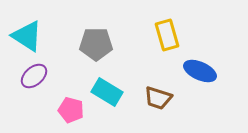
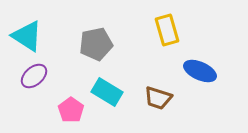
yellow rectangle: moved 5 px up
gray pentagon: rotated 12 degrees counterclockwise
pink pentagon: rotated 20 degrees clockwise
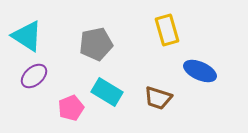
pink pentagon: moved 2 px up; rotated 15 degrees clockwise
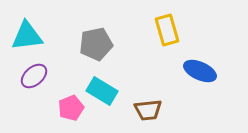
cyan triangle: rotated 40 degrees counterclockwise
cyan rectangle: moved 5 px left, 1 px up
brown trapezoid: moved 10 px left, 12 px down; rotated 24 degrees counterclockwise
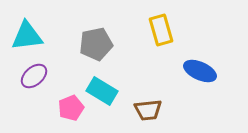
yellow rectangle: moved 6 px left
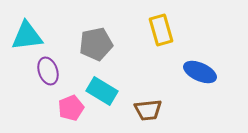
blue ellipse: moved 1 px down
purple ellipse: moved 14 px right, 5 px up; rotated 68 degrees counterclockwise
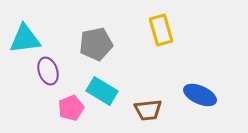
cyan triangle: moved 2 px left, 3 px down
blue ellipse: moved 23 px down
